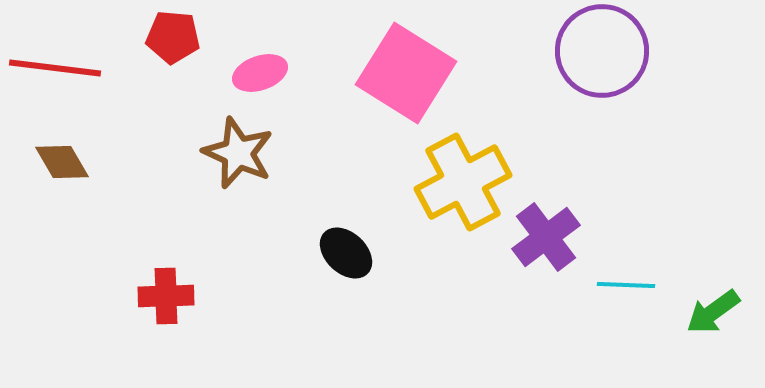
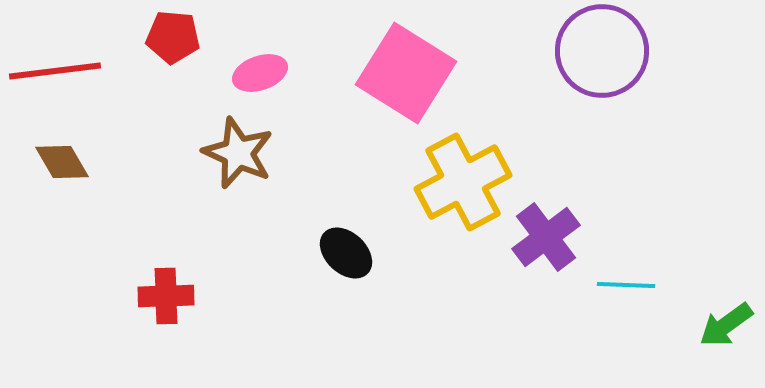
red line: moved 3 px down; rotated 14 degrees counterclockwise
green arrow: moved 13 px right, 13 px down
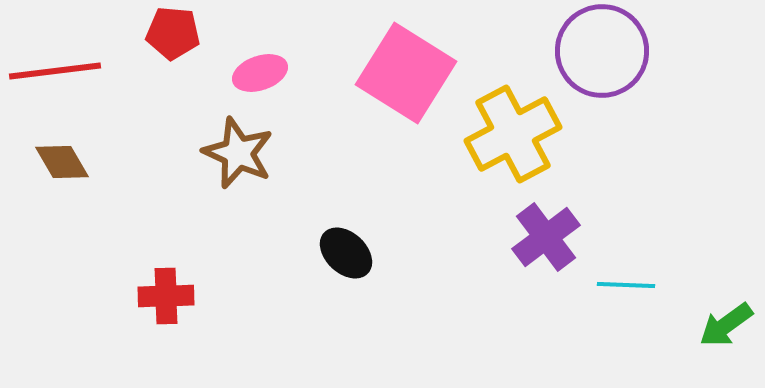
red pentagon: moved 4 px up
yellow cross: moved 50 px right, 48 px up
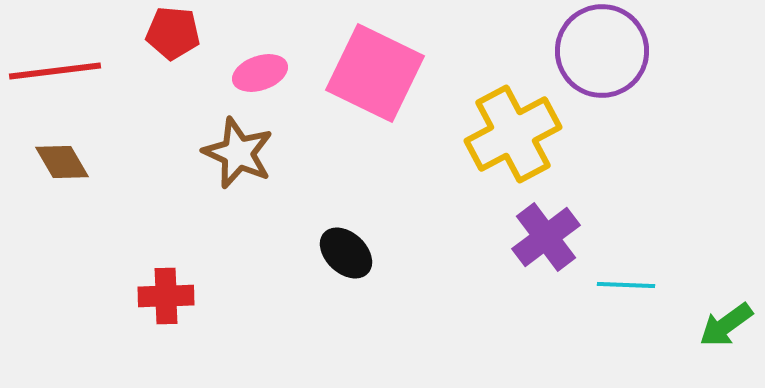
pink square: moved 31 px left; rotated 6 degrees counterclockwise
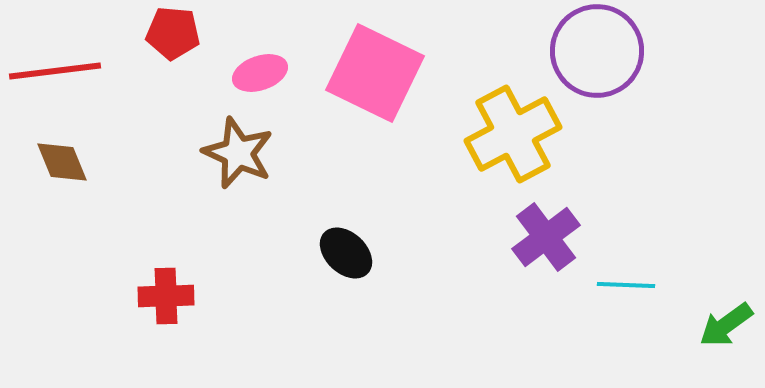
purple circle: moved 5 px left
brown diamond: rotated 8 degrees clockwise
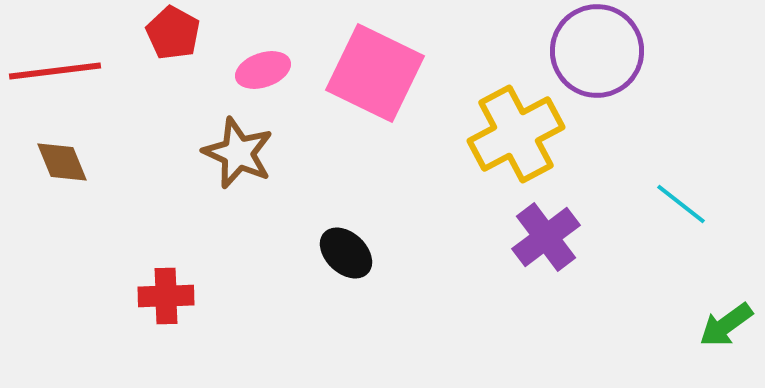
red pentagon: rotated 24 degrees clockwise
pink ellipse: moved 3 px right, 3 px up
yellow cross: moved 3 px right
cyan line: moved 55 px right, 81 px up; rotated 36 degrees clockwise
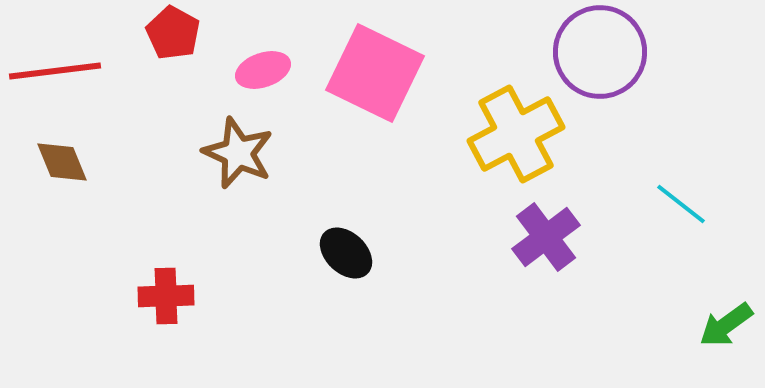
purple circle: moved 3 px right, 1 px down
